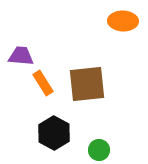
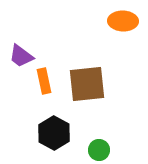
purple trapezoid: rotated 148 degrees counterclockwise
orange rectangle: moved 1 px right, 2 px up; rotated 20 degrees clockwise
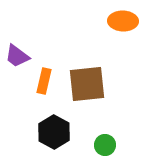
purple trapezoid: moved 4 px left
orange rectangle: rotated 25 degrees clockwise
black hexagon: moved 1 px up
green circle: moved 6 px right, 5 px up
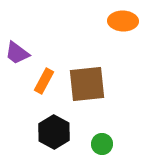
purple trapezoid: moved 3 px up
orange rectangle: rotated 15 degrees clockwise
green circle: moved 3 px left, 1 px up
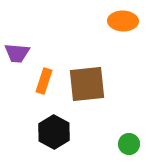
purple trapezoid: rotated 32 degrees counterclockwise
orange rectangle: rotated 10 degrees counterclockwise
green circle: moved 27 px right
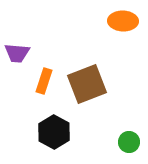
brown square: rotated 15 degrees counterclockwise
green circle: moved 2 px up
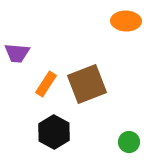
orange ellipse: moved 3 px right
orange rectangle: moved 2 px right, 3 px down; rotated 15 degrees clockwise
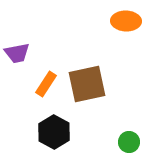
purple trapezoid: rotated 16 degrees counterclockwise
brown square: rotated 9 degrees clockwise
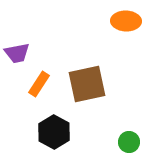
orange rectangle: moved 7 px left
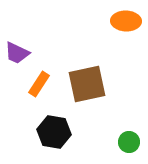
purple trapezoid: rotated 36 degrees clockwise
black hexagon: rotated 20 degrees counterclockwise
